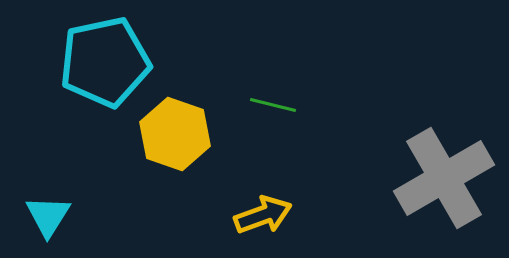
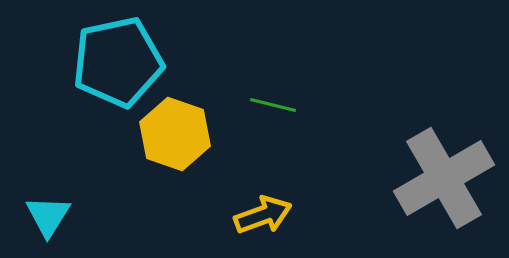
cyan pentagon: moved 13 px right
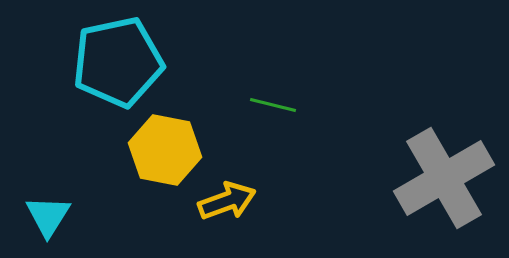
yellow hexagon: moved 10 px left, 16 px down; rotated 8 degrees counterclockwise
yellow arrow: moved 36 px left, 14 px up
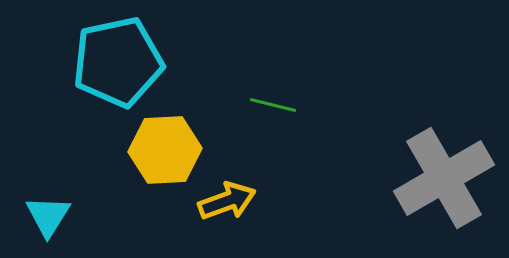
yellow hexagon: rotated 14 degrees counterclockwise
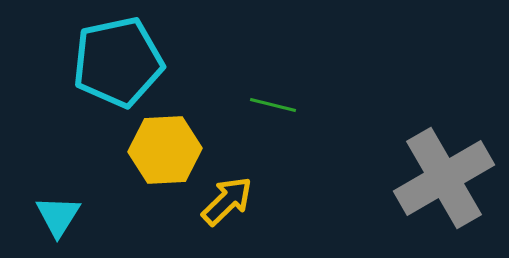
yellow arrow: rotated 24 degrees counterclockwise
cyan triangle: moved 10 px right
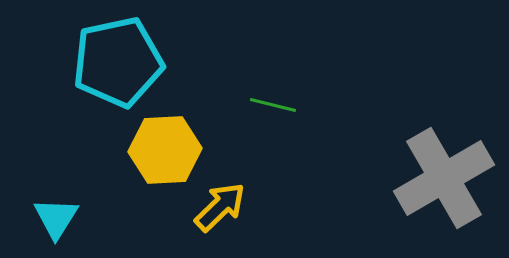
yellow arrow: moved 7 px left, 6 px down
cyan triangle: moved 2 px left, 2 px down
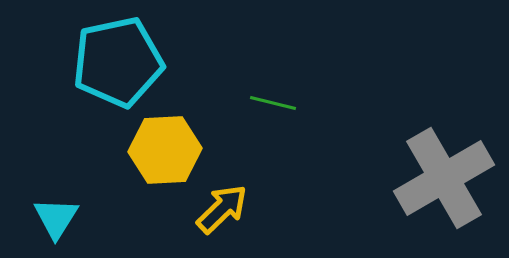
green line: moved 2 px up
yellow arrow: moved 2 px right, 2 px down
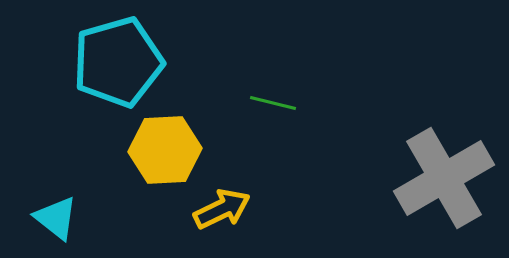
cyan pentagon: rotated 4 degrees counterclockwise
yellow arrow: rotated 18 degrees clockwise
cyan triangle: rotated 24 degrees counterclockwise
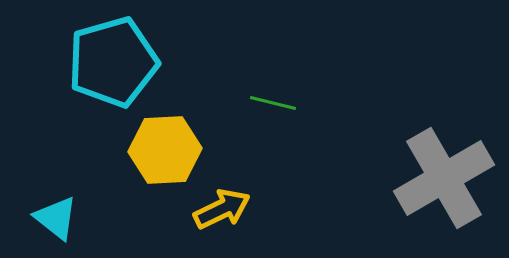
cyan pentagon: moved 5 px left
